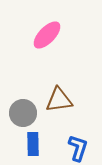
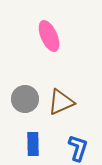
pink ellipse: moved 2 px right, 1 px down; rotated 68 degrees counterclockwise
brown triangle: moved 2 px right, 2 px down; rotated 16 degrees counterclockwise
gray circle: moved 2 px right, 14 px up
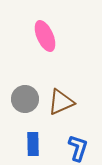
pink ellipse: moved 4 px left
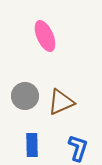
gray circle: moved 3 px up
blue rectangle: moved 1 px left, 1 px down
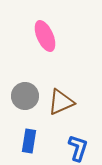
blue rectangle: moved 3 px left, 4 px up; rotated 10 degrees clockwise
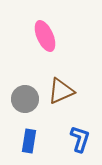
gray circle: moved 3 px down
brown triangle: moved 11 px up
blue L-shape: moved 2 px right, 9 px up
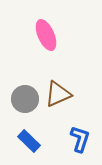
pink ellipse: moved 1 px right, 1 px up
brown triangle: moved 3 px left, 3 px down
blue rectangle: rotated 55 degrees counterclockwise
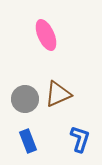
blue rectangle: moved 1 px left; rotated 25 degrees clockwise
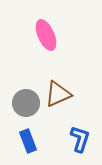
gray circle: moved 1 px right, 4 px down
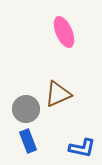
pink ellipse: moved 18 px right, 3 px up
gray circle: moved 6 px down
blue L-shape: moved 2 px right, 9 px down; rotated 84 degrees clockwise
